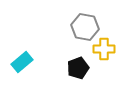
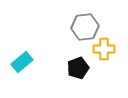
gray hexagon: rotated 16 degrees counterclockwise
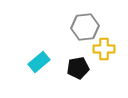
cyan rectangle: moved 17 px right
black pentagon: rotated 10 degrees clockwise
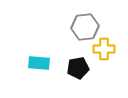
cyan rectangle: moved 1 px down; rotated 45 degrees clockwise
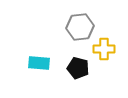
gray hexagon: moved 5 px left
black pentagon: rotated 25 degrees clockwise
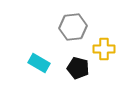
gray hexagon: moved 7 px left
cyan rectangle: rotated 25 degrees clockwise
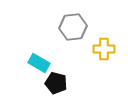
black pentagon: moved 22 px left, 15 px down
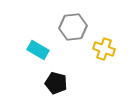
yellow cross: rotated 20 degrees clockwise
cyan rectangle: moved 1 px left, 13 px up
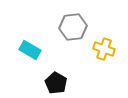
cyan rectangle: moved 8 px left
black pentagon: rotated 15 degrees clockwise
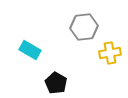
gray hexagon: moved 11 px right
yellow cross: moved 6 px right, 4 px down; rotated 30 degrees counterclockwise
